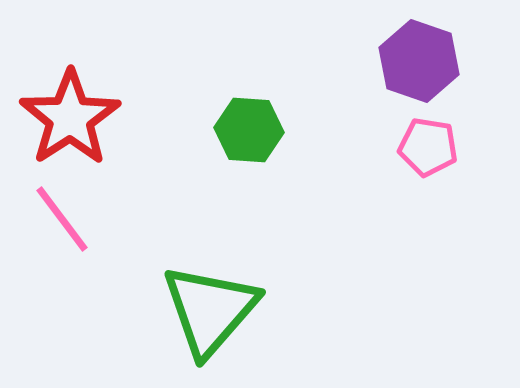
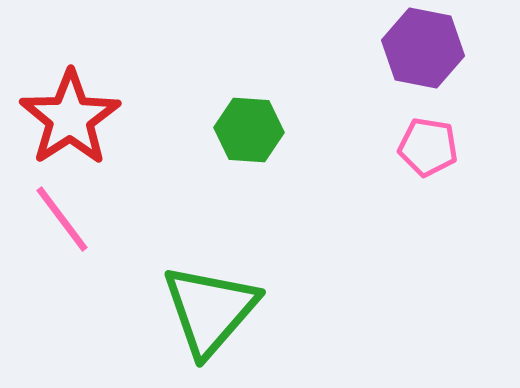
purple hexagon: moved 4 px right, 13 px up; rotated 8 degrees counterclockwise
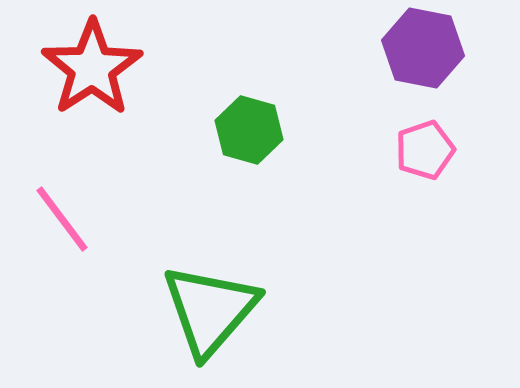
red star: moved 22 px right, 50 px up
green hexagon: rotated 12 degrees clockwise
pink pentagon: moved 3 px left, 3 px down; rotated 28 degrees counterclockwise
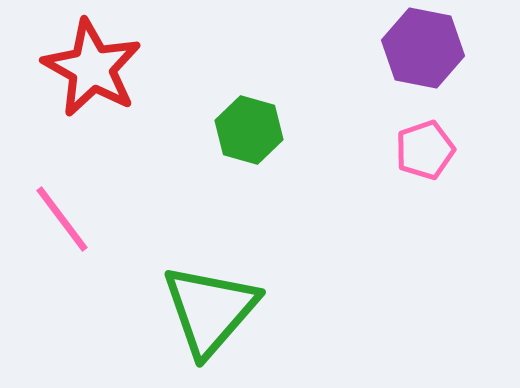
red star: rotated 10 degrees counterclockwise
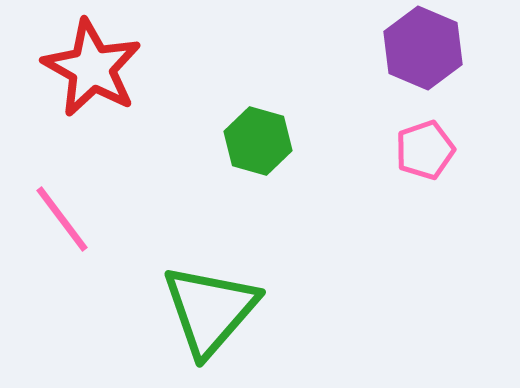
purple hexagon: rotated 12 degrees clockwise
green hexagon: moved 9 px right, 11 px down
